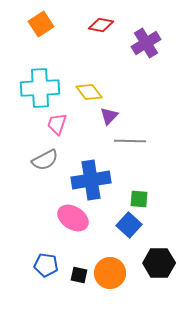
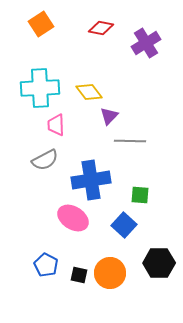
red diamond: moved 3 px down
pink trapezoid: moved 1 px left, 1 px down; rotated 20 degrees counterclockwise
green square: moved 1 px right, 4 px up
blue square: moved 5 px left
blue pentagon: rotated 20 degrees clockwise
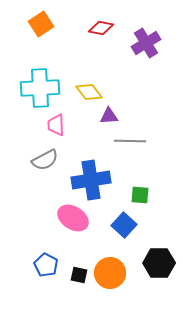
purple triangle: rotated 42 degrees clockwise
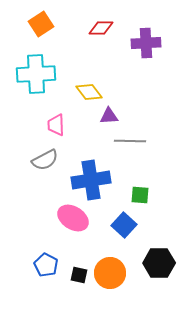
red diamond: rotated 10 degrees counterclockwise
purple cross: rotated 28 degrees clockwise
cyan cross: moved 4 px left, 14 px up
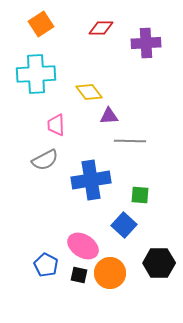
pink ellipse: moved 10 px right, 28 px down
